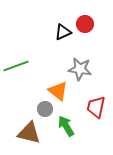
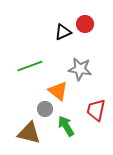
green line: moved 14 px right
red trapezoid: moved 3 px down
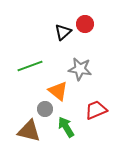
black triangle: rotated 18 degrees counterclockwise
red trapezoid: rotated 55 degrees clockwise
green arrow: moved 1 px down
brown triangle: moved 2 px up
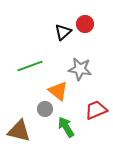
brown triangle: moved 10 px left
